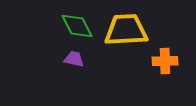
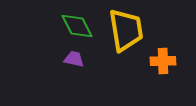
yellow trapezoid: rotated 84 degrees clockwise
orange cross: moved 2 px left
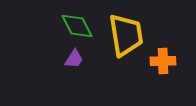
yellow trapezoid: moved 5 px down
purple trapezoid: rotated 110 degrees clockwise
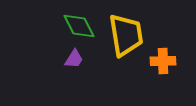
green diamond: moved 2 px right
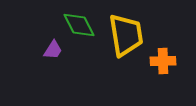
green diamond: moved 1 px up
purple trapezoid: moved 21 px left, 9 px up
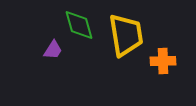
green diamond: rotated 12 degrees clockwise
